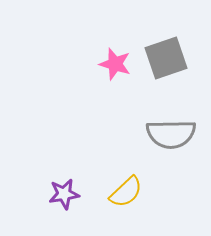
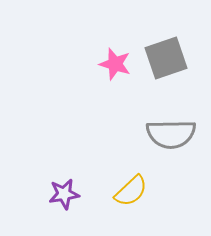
yellow semicircle: moved 5 px right, 1 px up
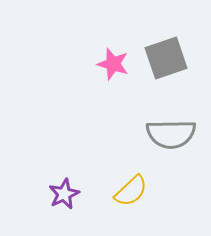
pink star: moved 2 px left
purple star: rotated 16 degrees counterclockwise
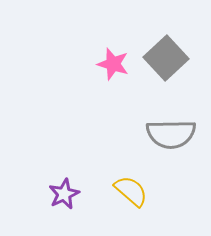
gray square: rotated 24 degrees counterclockwise
yellow semicircle: rotated 96 degrees counterclockwise
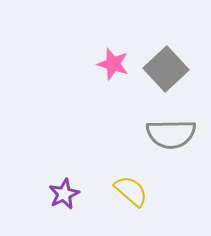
gray square: moved 11 px down
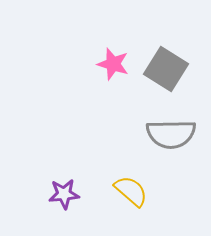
gray square: rotated 15 degrees counterclockwise
purple star: rotated 20 degrees clockwise
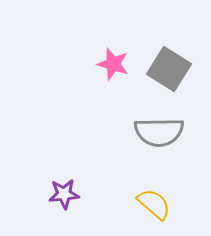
gray square: moved 3 px right
gray semicircle: moved 12 px left, 2 px up
yellow semicircle: moved 23 px right, 13 px down
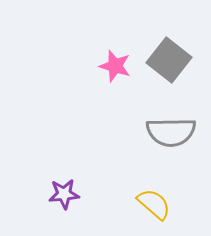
pink star: moved 2 px right, 2 px down
gray square: moved 9 px up; rotated 6 degrees clockwise
gray semicircle: moved 12 px right
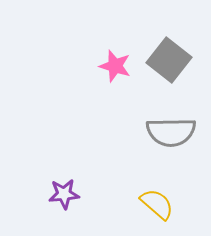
yellow semicircle: moved 3 px right
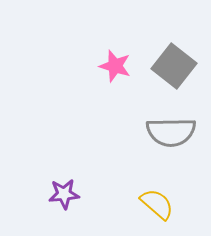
gray square: moved 5 px right, 6 px down
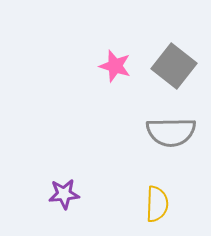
yellow semicircle: rotated 51 degrees clockwise
